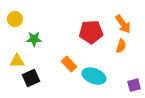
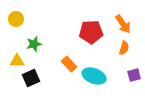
yellow circle: moved 1 px right
green star: moved 5 px down; rotated 14 degrees counterclockwise
orange semicircle: moved 3 px right, 2 px down
purple square: moved 10 px up
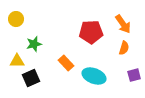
orange rectangle: moved 3 px left, 1 px up
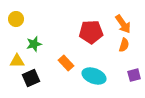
orange semicircle: moved 3 px up
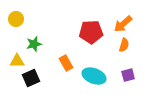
orange arrow: rotated 84 degrees clockwise
orange rectangle: rotated 14 degrees clockwise
purple square: moved 6 px left
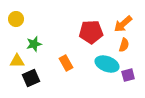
cyan ellipse: moved 13 px right, 12 px up
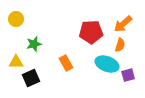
orange semicircle: moved 4 px left
yellow triangle: moved 1 px left, 1 px down
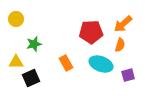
cyan ellipse: moved 6 px left
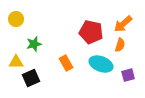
red pentagon: rotated 15 degrees clockwise
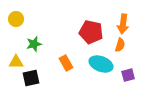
orange arrow: rotated 42 degrees counterclockwise
black square: rotated 12 degrees clockwise
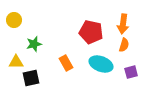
yellow circle: moved 2 px left, 1 px down
orange semicircle: moved 4 px right
purple square: moved 3 px right, 3 px up
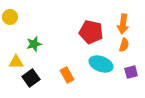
yellow circle: moved 4 px left, 3 px up
orange rectangle: moved 1 px right, 12 px down
black square: rotated 24 degrees counterclockwise
